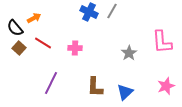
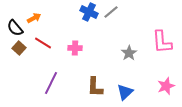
gray line: moved 1 px left, 1 px down; rotated 21 degrees clockwise
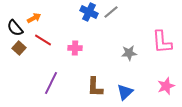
red line: moved 3 px up
gray star: rotated 28 degrees clockwise
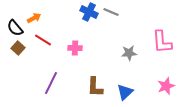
gray line: rotated 63 degrees clockwise
brown square: moved 1 px left
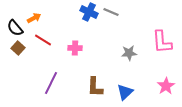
pink star: rotated 12 degrees counterclockwise
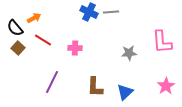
gray line: rotated 28 degrees counterclockwise
purple line: moved 1 px right, 1 px up
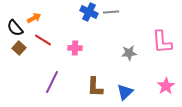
brown square: moved 1 px right
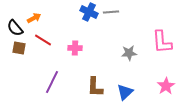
brown square: rotated 32 degrees counterclockwise
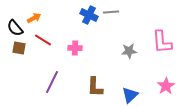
blue cross: moved 3 px down
gray star: moved 2 px up
blue triangle: moved 5 px right, 3 px down
